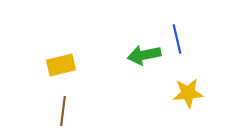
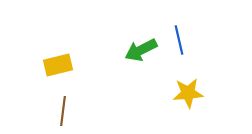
blue line: moved 2 px right, 1 px down
green arrow: moved 3 px left, 5 px up; rotated 16 degrees counterclockwise
yellow rectangle: moved 3 px left
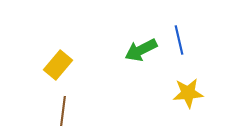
yellow rectangle: rotated 36 degrees counterclockwise
